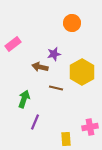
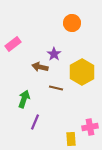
purple star: rotated 24 degrees counterclockwise
yellow rectangle: moved 5 px right
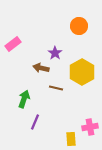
orange circle: moved 7 px right, 3 px down
purple star: moved 1 px right, 1 px up
brown arrow: moved 1 px right, 1 px down
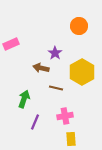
pink rectangle: moved 2 px left; rotated 14 degrees clockwise
pink cross: moved 25 px left, 11 px up
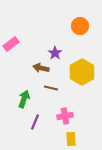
orange circle: moved 1 px right
pink rectangle: rotated 14 degrees counterclockwise
brown line: moved 5 px left
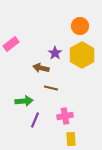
yellow hexagon: moved 17 px up
green arrow: moved 2 px down; rotated 66 degrees clockwise
purple line: moved 2 px up
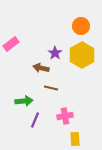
orange circle: moved 1 px right
yellow rectangle: moved 4 px right
